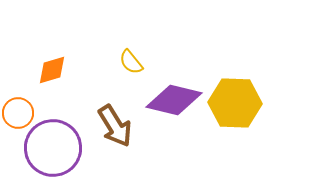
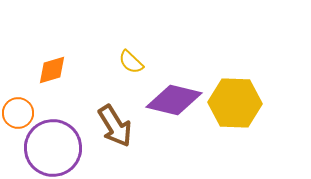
yellow semicircle: rotated 8 degrees counterclockwise
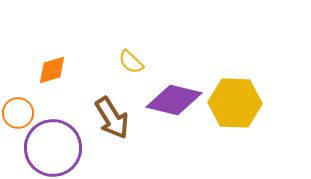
brown arrow: moved 3 px left, 8 px up
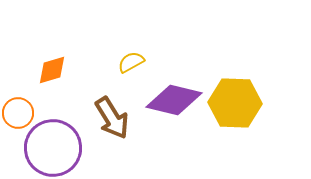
yellow semicircle: rotated 108 degrees clockwise
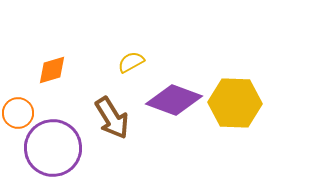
purple diamond: rotated 6 degrees clockwise
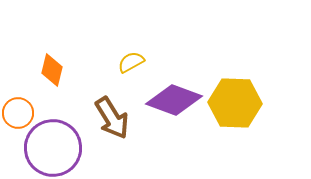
orange diamond: rotated 60 degrees counterclockwise
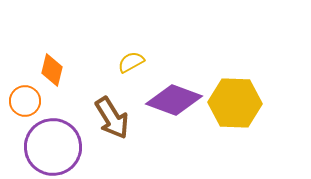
orange circle: moved 7 px right, 12 px up
purple circle: moved 1 px up
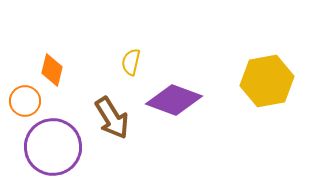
yellow semicircle: rotated 48 degrees counterclockwise
yellow hexagon: moved 32 px right, 22 px up; rotated 12 degrees counterclockwise
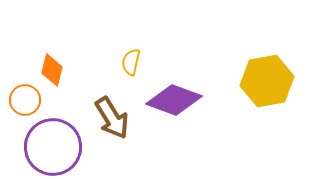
orange circle: moved 1 px up
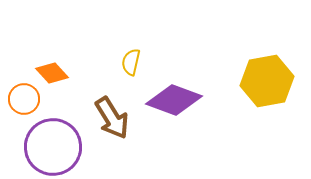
orange diamond: moved 3 px down; rotated 56 degrees counterclockwise
orange circle: moved 1 px left, 1 px up
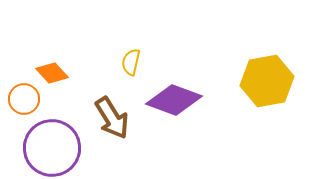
purple circle: moved 1 px left, 1 px down
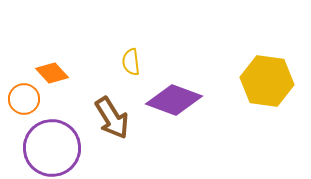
yellow semicircle: rotated 20 degrees counterclockwise
yellow hexagon: rotated 18 degrees clockwise
